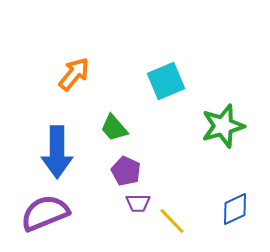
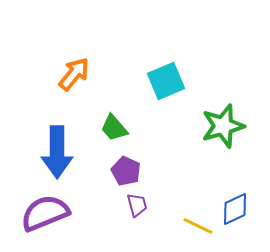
purple trapezoid: moved 1 px left, 2 px down; rotated 105 degrees counterclockwise
yellow line: moved 26 px right, 5 px down; rotated 20 degrees counterclockwise
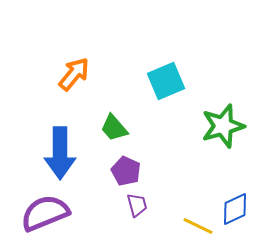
blue arrow: moved 3 px right, 1 px down
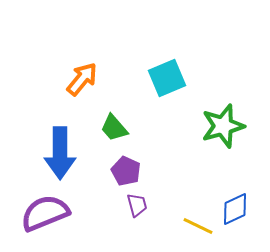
orange arrow: moved 8 px right, 5 px down
cyan square: moved 1 px right, 3 px up
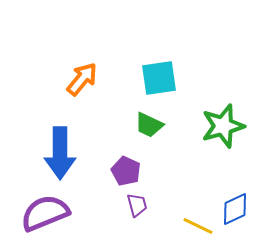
cyan square: moved 8 px left; rotated 15 degrees clockwise
green trapezoid: moved 35 px right, 3 px up; rotated 24 degrees counterclockwise
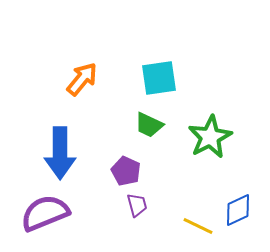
green star: moved 13 px left, 11 px down; rotated 12 degrees counterclockwise
blue diamond: moved 3 px right, 1 px down
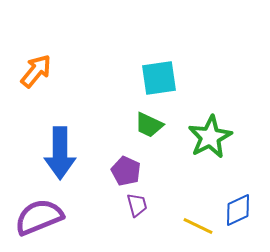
orange arrow: moved 46 px left, 8 px up
purple semicircle: moved 6 px left, 4 px down
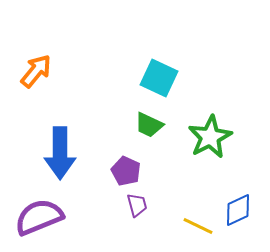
cyan square: rotated 33 degrees clockwise
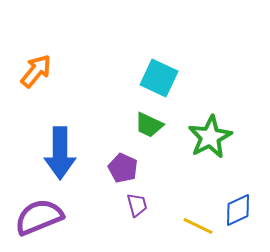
purple pentagon: moved 3 px left, 3 px up
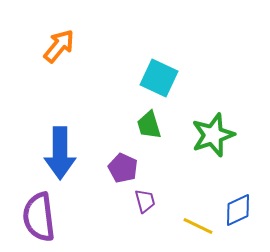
orange arrow: moved 23 px right, 25 px up
green trapezoid: rotated 48 degrees clockwise
green star: moved 3 px right, 2 px up; rotated 9 degrees clockwise
purple trapezoid: moved 8 px right, 4 px up
purple semicircle: rotated 75 degrees counterclockwise
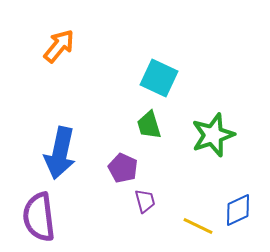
blue arrow: rotated 12 degrees clockwise
